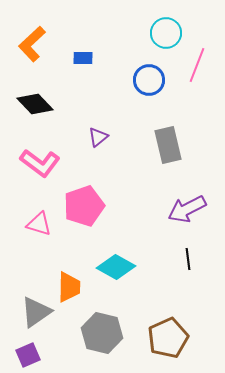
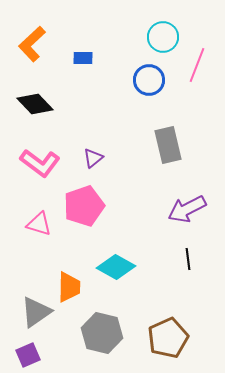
cyan circle: moved 3 px left, 4 px down
purple triangle: moved 5 px left, 21 px down
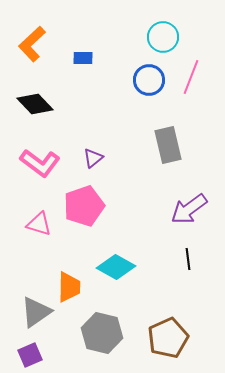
pink line: moved 6 px left, 12 px down
purple arrow: moved 2 px right; rotated 9 degrees counterclockwise
purple square: moved 2 px right
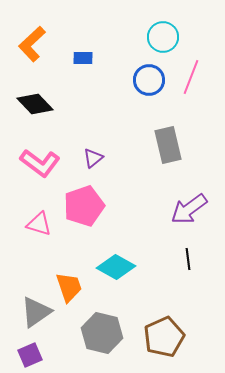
orange trapezoid: rotated 20 degrees counterclockwise
brown pentagon: moved 4 px left, 1 px up
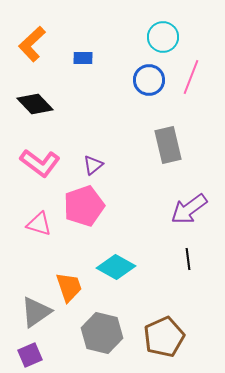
purple triangle: moved 7 px down
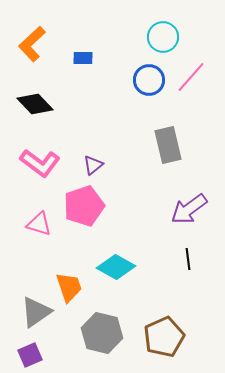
pink line: rotated 20 degrees clockwise
